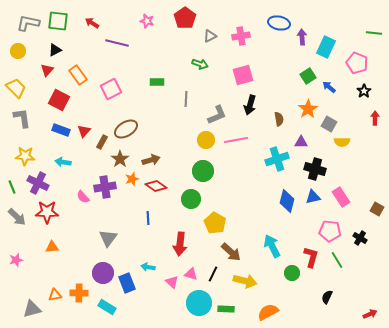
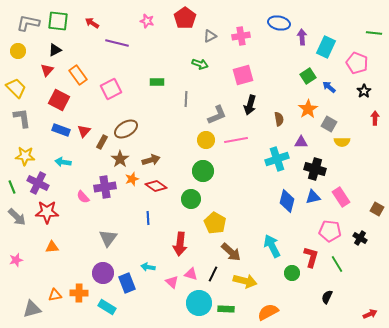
green line at (337, 260): moved 4 px down
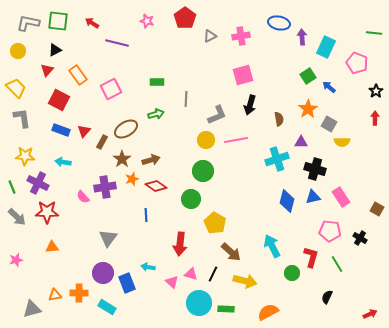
green arrow at (200, 64): moved 44 px left, 50 px down; rotated 35 degrees counterclockwise
black star at (364, 91): moved 12 px right
brown star at (120, 159): moved 2 px right
blue line at (148, 218): moved 2 px left, 3 px up
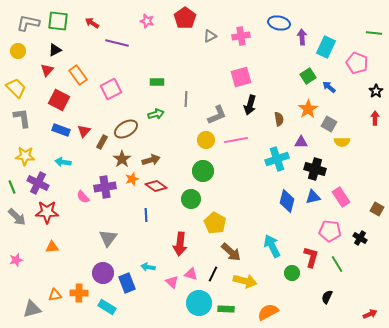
pink square at (243, 75): moved 2 px left, 2 px down
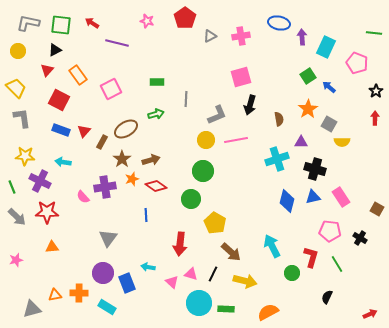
green square at (58, 21): moved 3 px right, 4 px down
purple cross at (38, 183): moved 2 px right, 2 px up
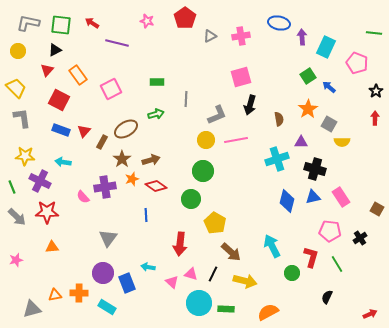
black cross at (360, 238): rotated 24 degrees clockwise
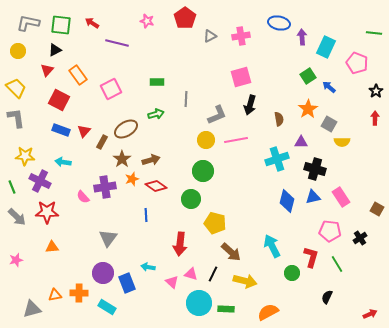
gray L-shape at (22, 118): moved 6 px left
yellow pentagon at (215, 223): rotated 15 degrees counterclockwise
